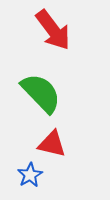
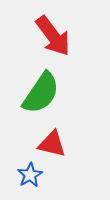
red arrow: moved 6 px down
green semicircle: rotated 78 degrees clockwise
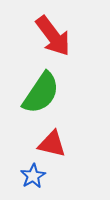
blue star: moved 3 px right, 1 px down
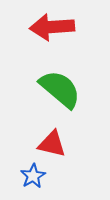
red arrow: moved 1 px left, 9 px up; rotated 123 degrees clockwise
green semicircle: moved 19 px right, 4 px up; rotated 84 degrees counterclockwise
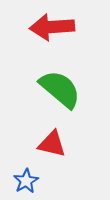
blue star: moved 7 px left, 5 px down
